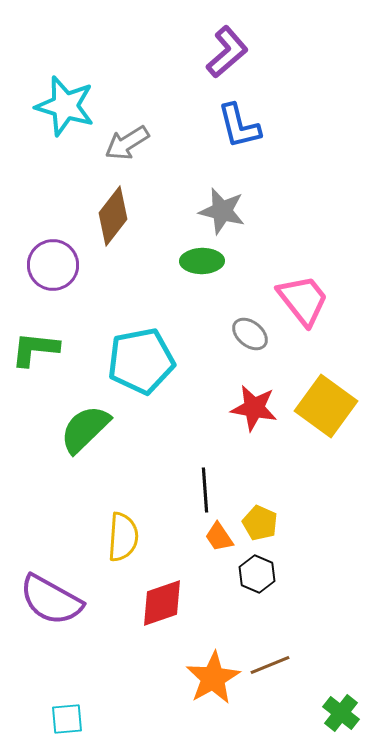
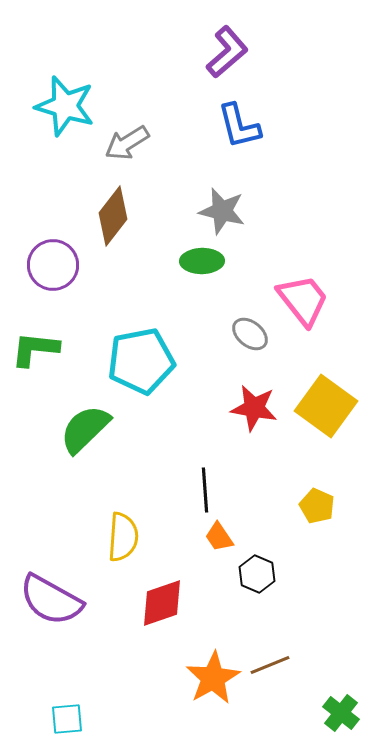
yellow pentagon: moved 57 px right, 17 px up
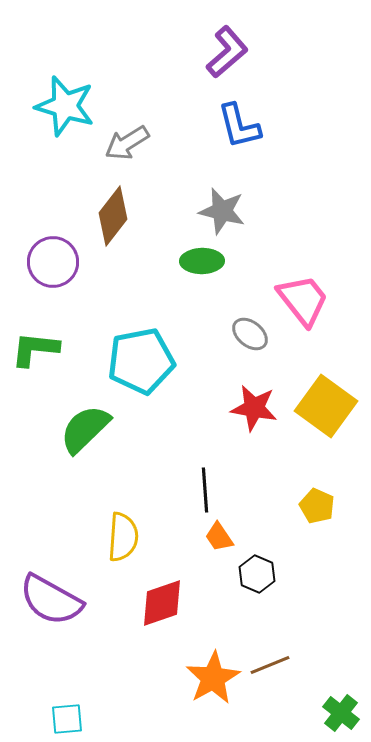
purple circle: moved 3 px up
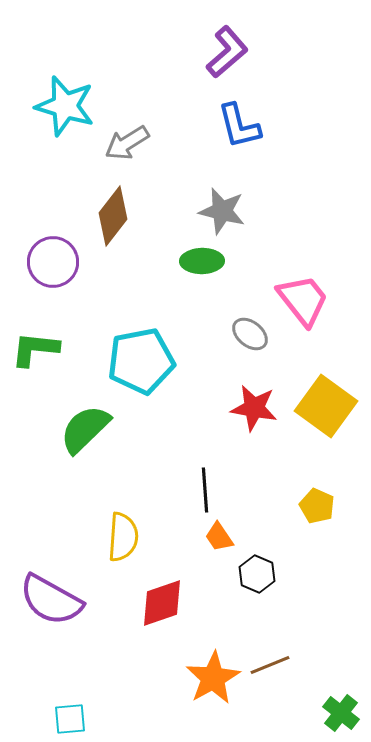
cyan square: moved 3 px right
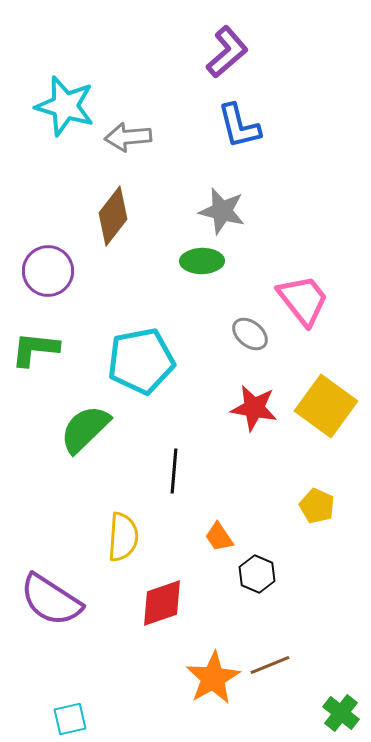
gray arrow: moved 1 px right, 6 px up; rotated 27 degrees clockwise
purple circle: moved 5 px left, 9 px down
black line: moved 31 px left, 19 px up; rotated 9 degrees clockwise
purple semicircle: rotated 4 degrees clockwise
cyan square: rotated 8 degrees counterclockwise
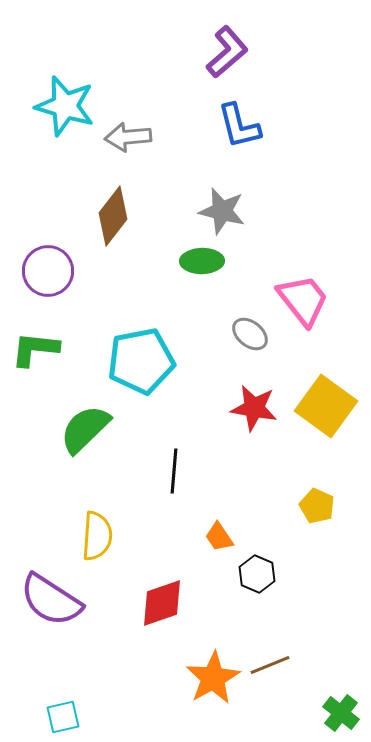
yellow semicircle: moved 26 px left, 1 px up
cyan square: moved 7 px left, 2 px up
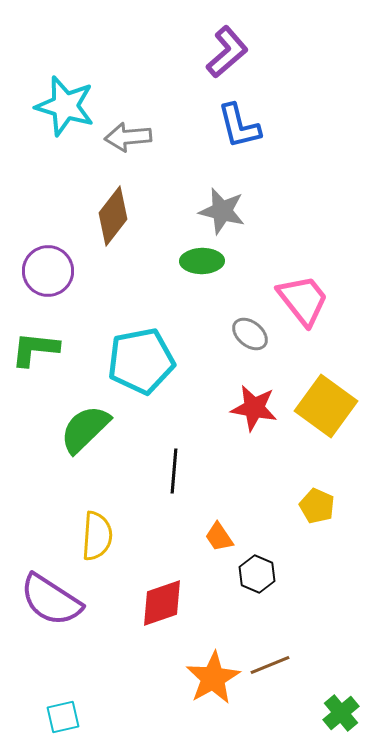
green cross: rotated 12 degrees clockwise
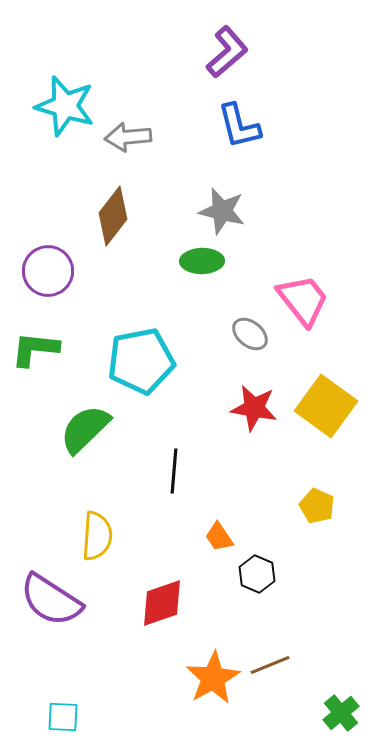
cyan square: rotated 16 degrees clockwise
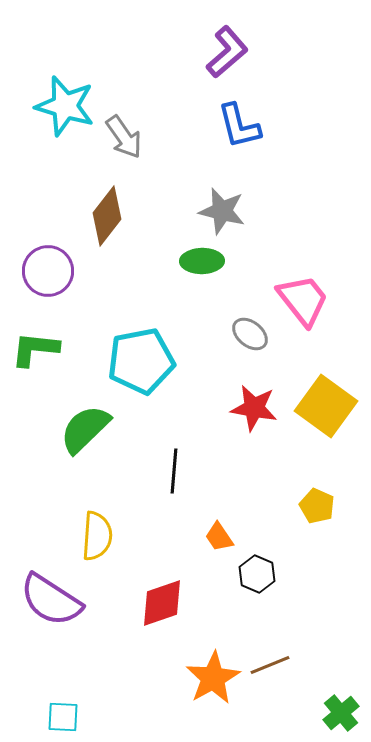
gray arrow: moved 4 px left; rotated 120 degrees counterclockwise
brown diamond: moved 6 px left
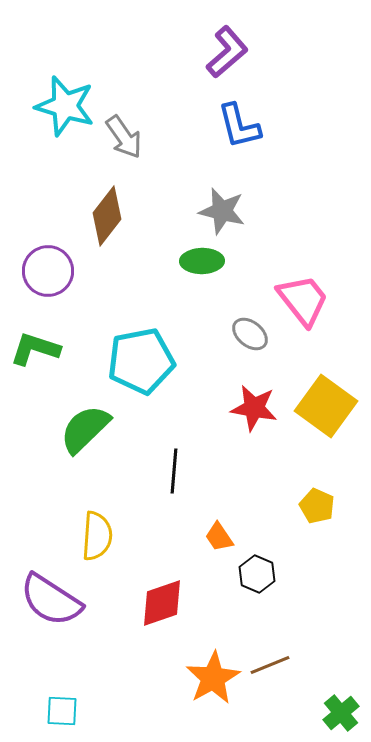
green L-shape: rotated 12 degrees clockwise
cyan square: moved 1 px left, 6 px up
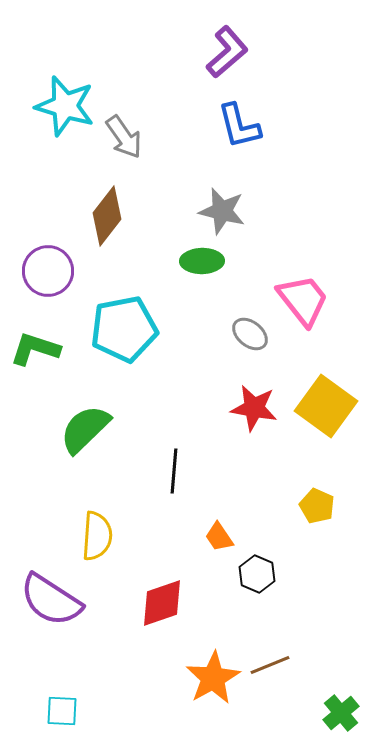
cyan pentagon: moved 17 px left, 32 px up
